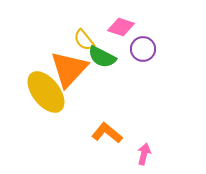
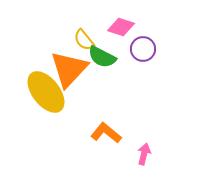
orange L-shape: moved 1 px left
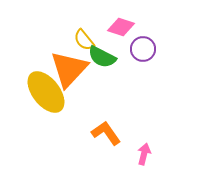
orange L-shape: rotated 16 degrees clockwise
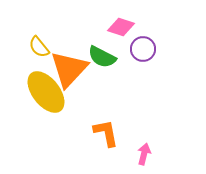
yellow semicircle: moved 45 px left, 7 px down
orange L-shape: rotated 24 degrees clockwise
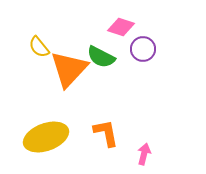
green semicircle: moved 1 px left
yellow ellipse: moved 45 px down; rotated 72 degrees counterclockwise
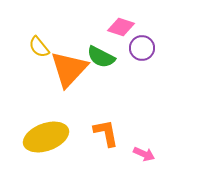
purple circle: moved 1 px left, 1 px up
pink arrow: rotated 100 degrees clockwise
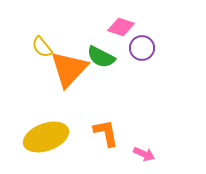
yellow semicircle: moved 3 px right
